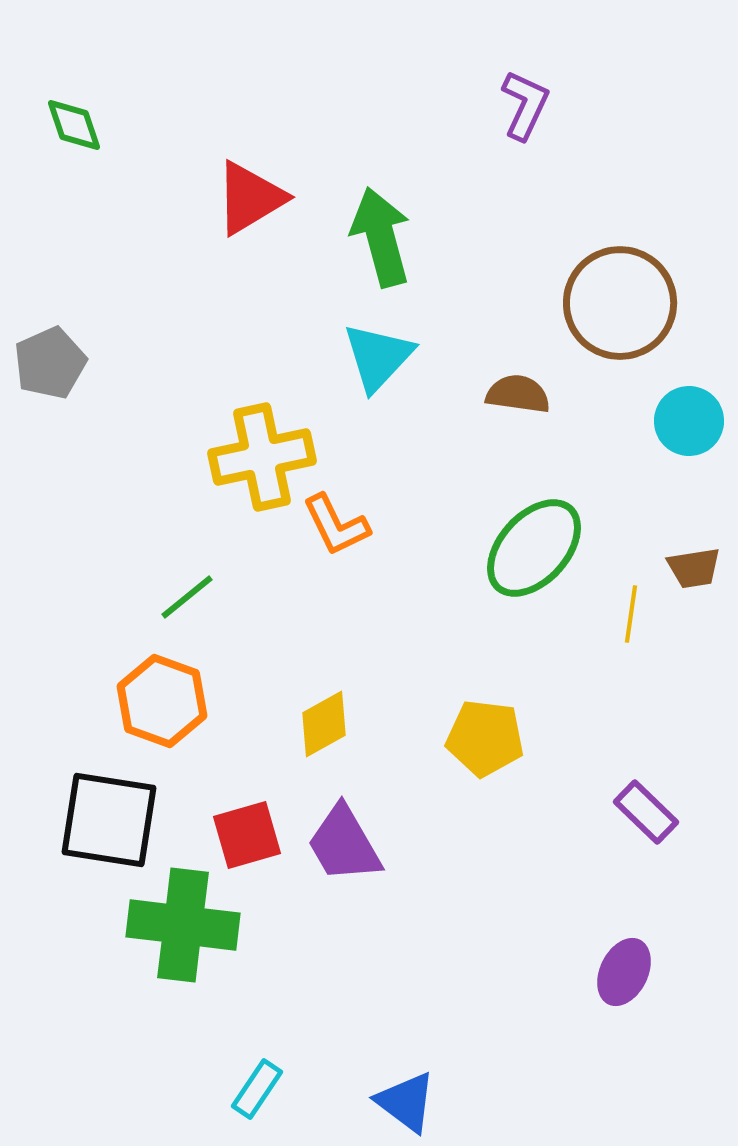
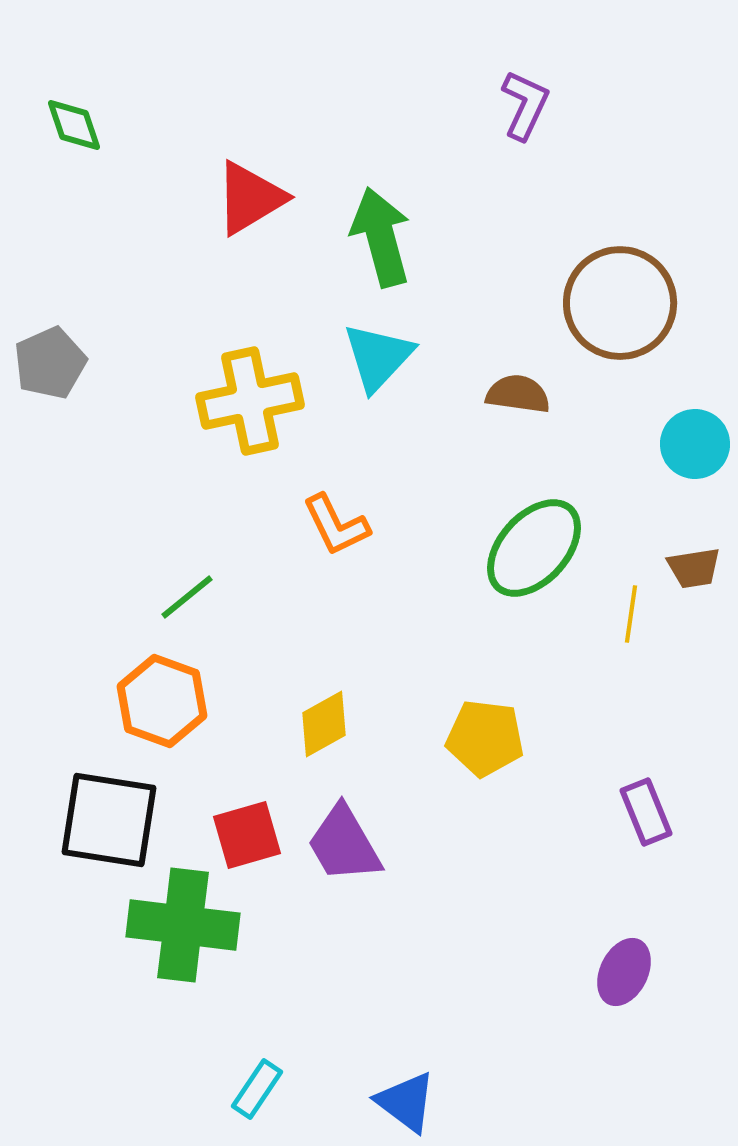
cyan circle: moved 6 px right, 23 px down
yellow cross: moved 12 px left, 56 px up
purple rectangle: rotated 24 degrees clockwise
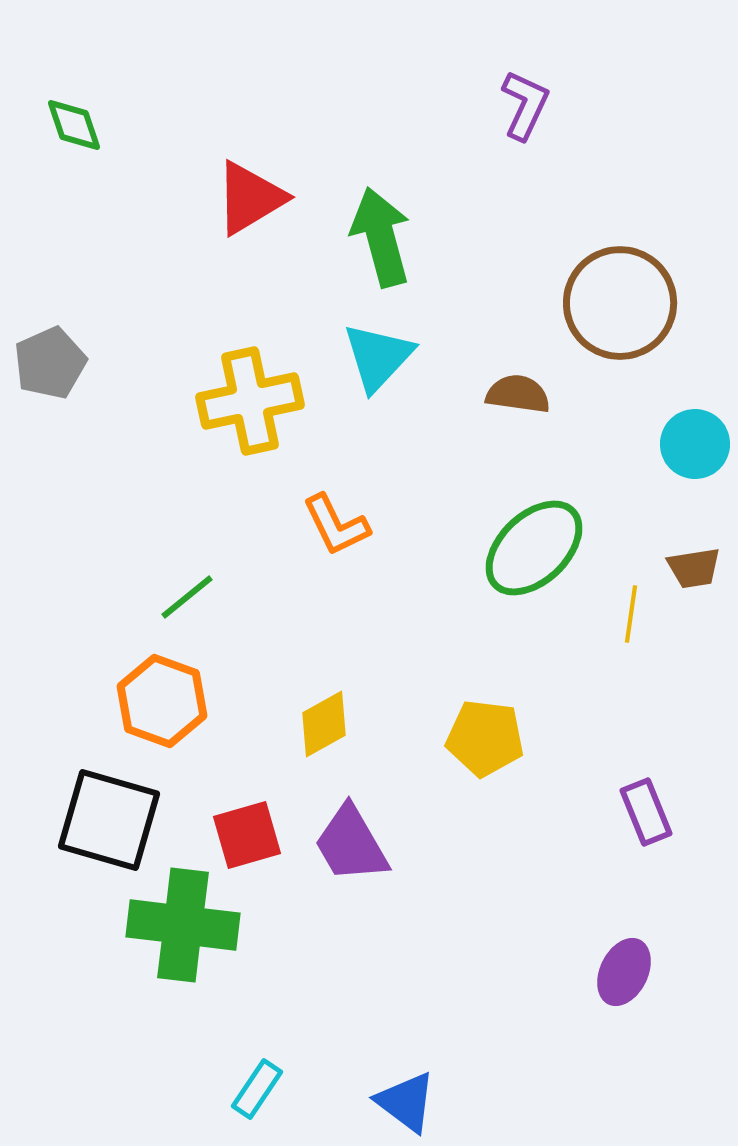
green ellipse: rotated 4 degrees clockwise
black square: rotated 7 degrees clockwise
purple trapezoid: moved 7 px right
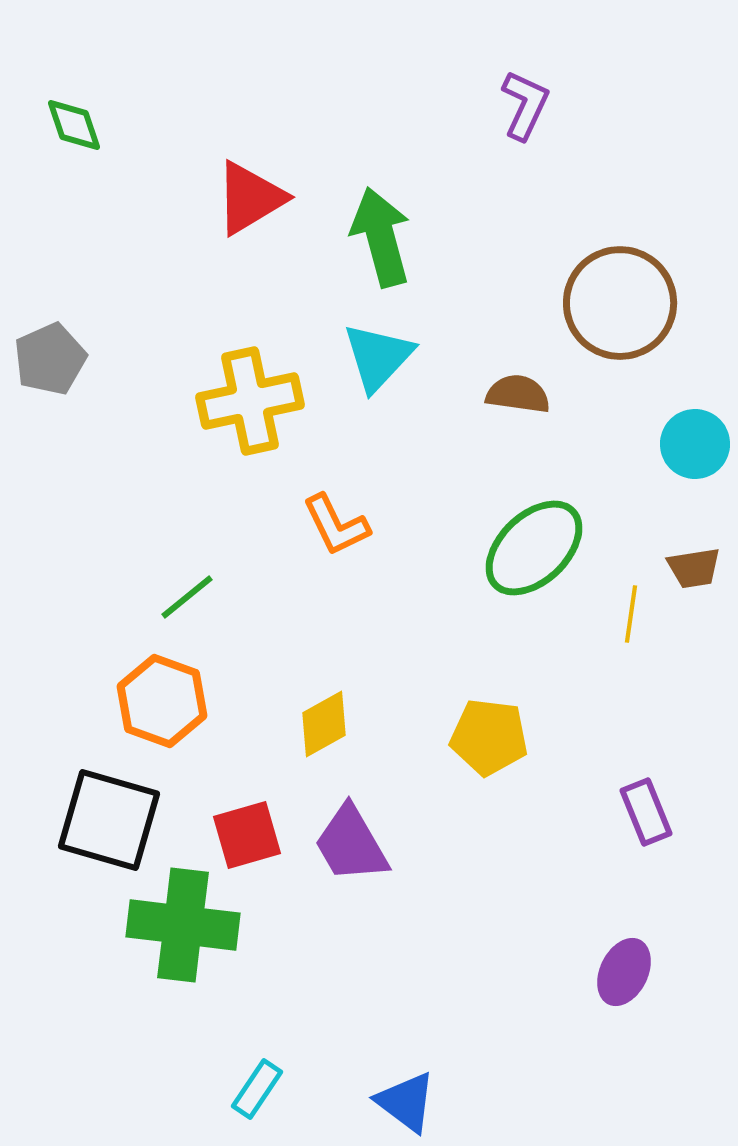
gray pentagon: moved 4 px up
yellow pentagon: moved 4 px right, 1 px up
